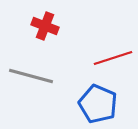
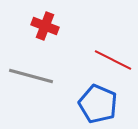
red line: moved 2 px down; rotated 45 degrees clockwise
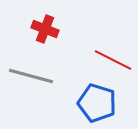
red cross: moved 3 px down
blue pentagon: moved 1 px left, 1 px up; rotated 6 degrees counterclockwise
